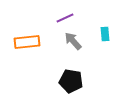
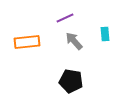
gray arrow: moved 1 px right
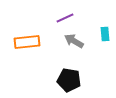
gray arrow: rotated 18 degrees counterclockwise
black pentagon: moved 2 px left, 1 px up
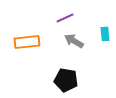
black pentagon: moved 3 px left
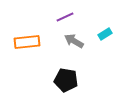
purple line: moved 1 px up
cyan rectangle: rotated 64 degrees clockwise
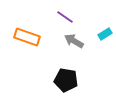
purple line: rotated 60 degrees clockwise
orange rectangle: moved 5 px up; rotated 25 degrees clockwise
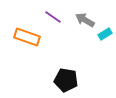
purple line: moved 12 px left
gray arrow: moved 11 px right, 21 px up
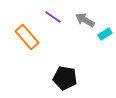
orange rectangle: rotated 30 degrees clockwise
black pentagon: moved 1 px left, 2 px up
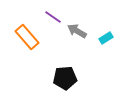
gray arrow: moved 8 px left, 11 px down
cyan rectangle: moved 1 px right, 4 px down
black pentagon: rotated 15 degrees counterclockwise
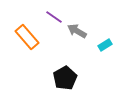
purple line: moved 1 px right
cyan rectangle: moved 1 px left, 7 px down
black pentagon: rotated 25 degrees counterclockwise
